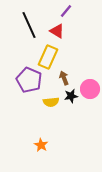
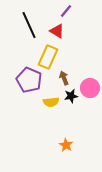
pink circle: moved 1 px up
orange star: moved 25 px right
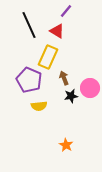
yellow semicircle: moved 12 px left, 4 px down
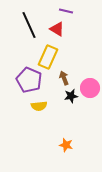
purple line: rotated 64 degrees clockwise
red triangle: moved 2 px up
orange star: rotated 16 degrees counterclockwise
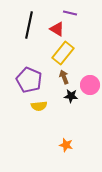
purple line: moved 4 px right, 2 px down
black line: rotated 36 degrees clockwise
yellow rectangle: moved 15 px right, 4 px up; rotated 15 degrees clockwise
brown arrow: moved 1 px up
pink circle: moved 3 px up
black star: rotated 16 degrees clockwise
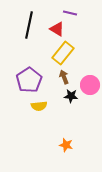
purple pentagon: rotated 15 degrees clockwise
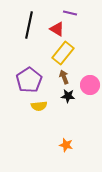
black star: moved 3 px left
